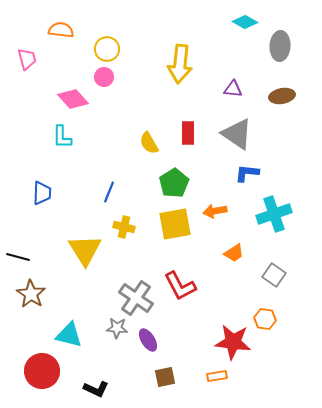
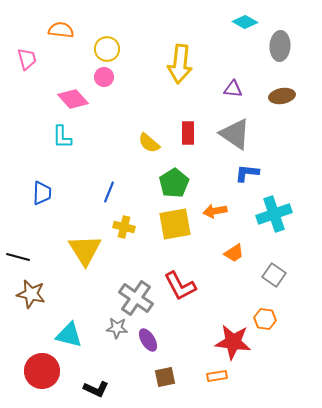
gray triangle: moved 2 px left
yellow semicircle: rotated 20 degrees counterclockwise
brown star: rotated 20 degrees counterclockwise
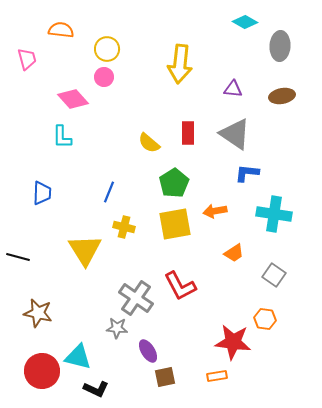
cyan cross: rotated 28 degrees clockwise
brown star: moved 7 px right, 19 px down
cyan triangle: moved 9 px right, 22 px down
purple ellipse: moved 11 px down
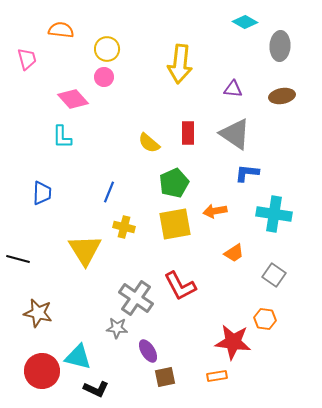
green pentagon: rotated 8 degrees clockwise
black line: moved 2 px down
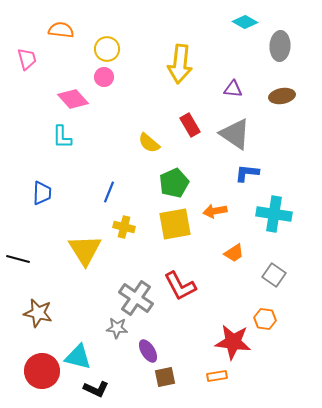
red rectangle: moved 2 px right, 8 px up; rotated 30 degrees counterclockwise
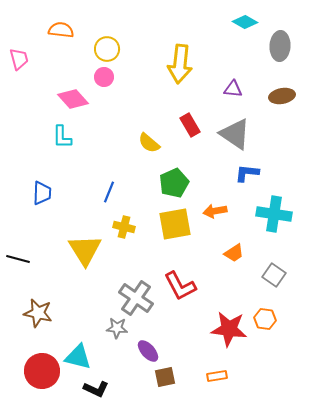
pink trapezoid: moved 8 px left
red star: moved 4 px left, 13 px up
purple ellipse: rotated 10 degrees counterclockwise
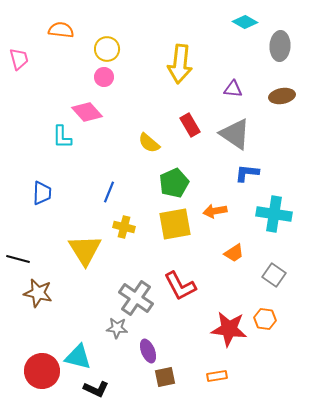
pink diamond: moved 14 px right, 13 px down
brown star: moved 20 px up
purple ellipse: rotated 20 degrees clockwise
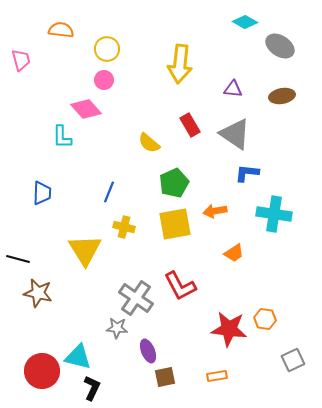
gray ellipse: rotated 60 degrees counterclockwise
pink trapezoid: moved 2 px right, 1 px down
pink circle: moved 3 px down
pink diamond: moved 1 px left, 3 px up
gray square: moved 19 px right, 85 px down; rotated 30 degrees clockwise
black L-shape: moved 4 px left, 1 px up; rotated 90 degrees counterclockwise
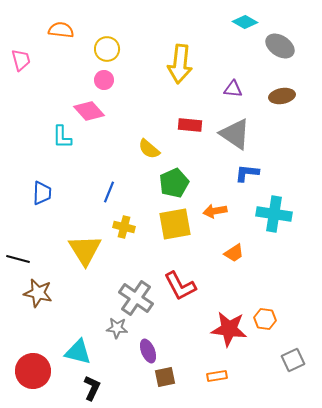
pink diamond: moved 3 px right, 2 px down
red rectangle: rotated 55 degrees counterclockwise
yellow semicircle: moved 6 px down
cyan triangle: moved 5 px up
red circle: moved 9 px left
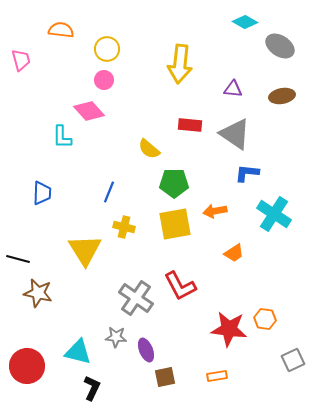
green pentagon: rotated 24 degrees clockwise
cyan cross: rotated 24 degrees clockwise
gray star: moved 1 px left, 9 px down
purple ellipse: moved 2 px left, 1 px up
red circle: moved 6 px left, 5 px up
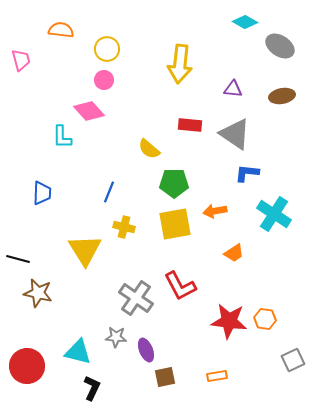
red star: moved 8 px up
